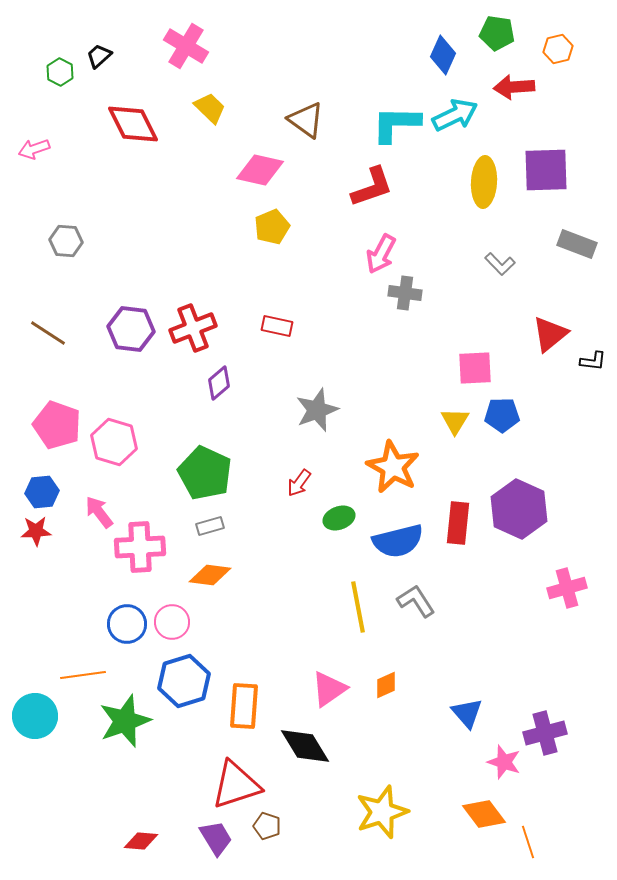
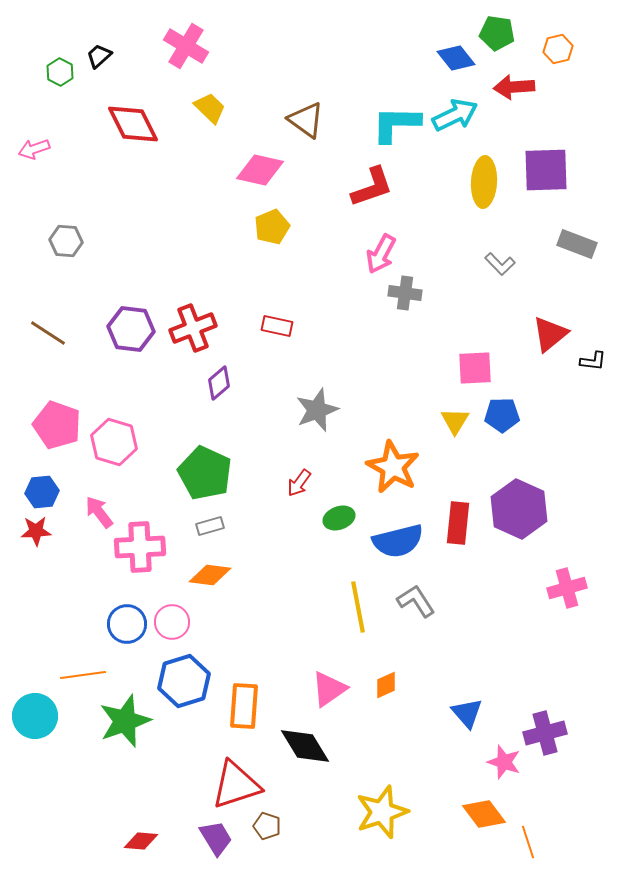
blue diamond at (443, 55): moved 13 px right, 3 px down; rotated 63 degrees counterclockwise
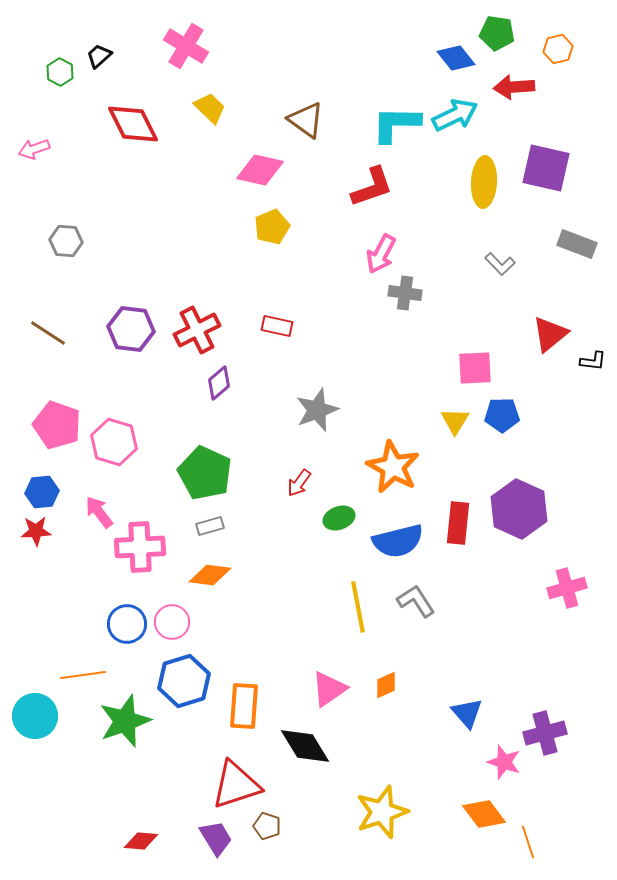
purple square at (546, 170): moved 2 px up; rotated 15 degrees clockwise
red cross at (193, 328): moved 4 px right, 2 px down; rotated 6 degrees counterclockwise
